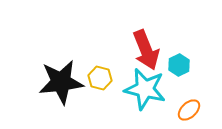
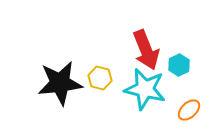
black star: moved 1 px left, 1 px down
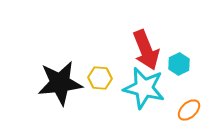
cyan hexagon: moved 1 px up
yellow hexagon: rotated 10 degrees counterclockwise
cyan star: moved 1 px left, 1 px up
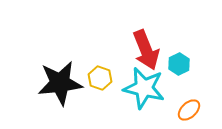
yellow hexagon: rotated 15 degrees clockwise
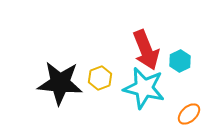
cyan hexagon: moved 1 px right, 3 px up
yellow hexagon: rotated 20 degrees clockwise
black star: rotated 12 degrees clockwise
orange ellipse: moved 4 px down
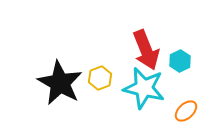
black star: rotated 24 degrees clockwise
orange ellipse: moved 3 px left, 3 px up
